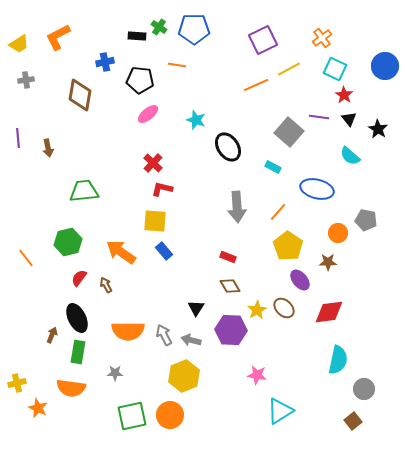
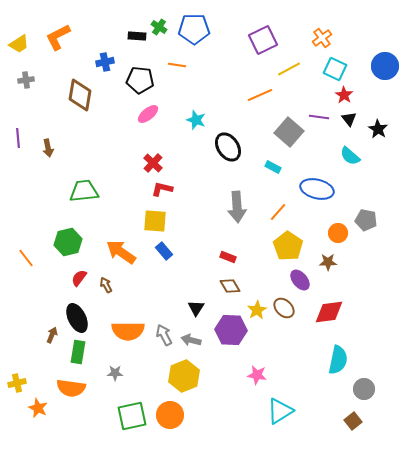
orange line at (256, 85): moved 4 px right, 10 px down
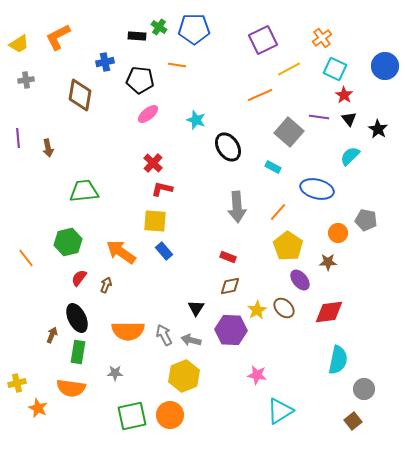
cyan semicircle at (350, 156): rotated 95 degrees clockwise
brown arrow at (106, 285): rotated 49 degrees clockwise
brown diamond at (230, 286): rotated 70 degrees counterclockwise
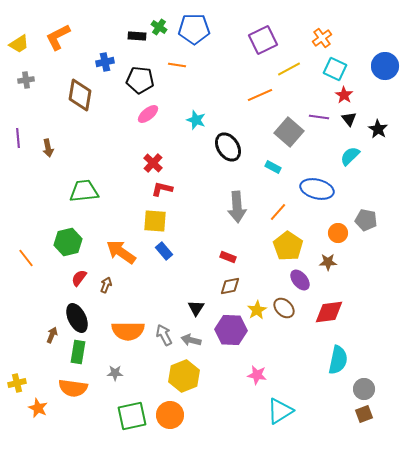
orange semicircle at (71, 388): moved 2 px right
brown square at (353, 421): moved 11 px right, 7 px up; rotated 18 degrees clockwise
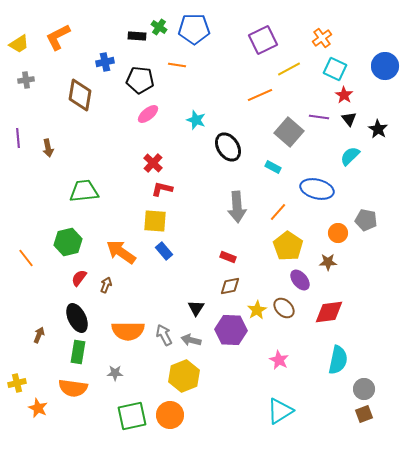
brown arrow at (52, 335): moved 13 px left
pink star at (257, 375): moved 22 px right, 15 px up; rotated 18 degrees clockwise
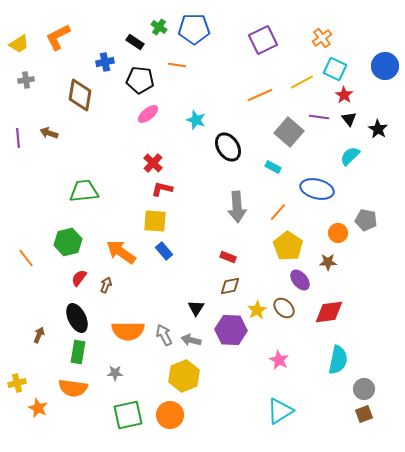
black rectangle at (137, 36): moved 2 px left, 6 px down; rotated 30 degrees clockwise
yellow line at (289, 69): moved 13 px right, 13 px down
brown arrow at (48, 148): moved 1 px right, 15 px up; rotated 120 degrees clockwise
green square at (132, 416): moved 4 px left, 1 px up
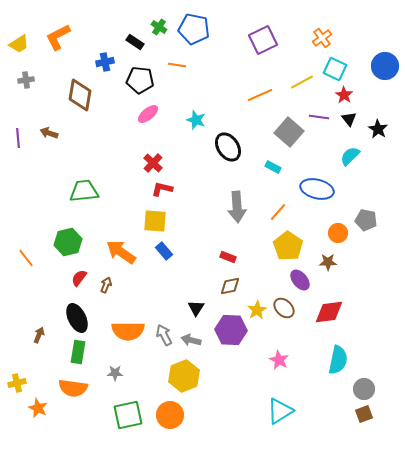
blue pentagon at (194, 29): rotated 12 degrees clockwise
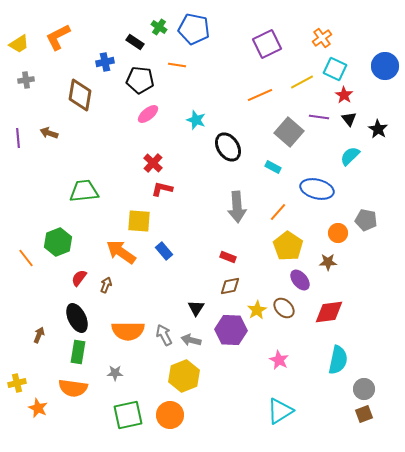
purple square at (263, 40): moved 4 px right, 4 px down
yellow square at (155, 221): moved 16 px left
green hexagon at (68, 242): moved 10 px left; rotated 8 degrees counterclockwise
